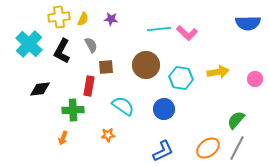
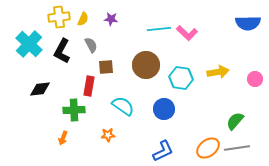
green cross: moved 1 px right
green semicircle: moved 1 px left, 1 px down
gray line: rotated 55 degrees clockwise
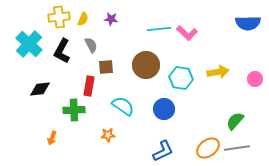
orange arrow: moved 11 px left
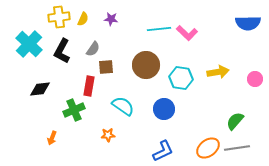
gray semicircle: moved 2 px right, 4 px down; rotated 63 degrees clockwise
green cross: rotated 20 degrees counterclockwise
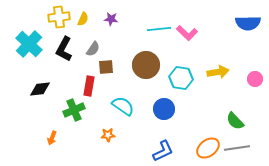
black L-shape: moved 2 px right, 2 px up
green semicircle: rotated 84 degrees counterclockwise
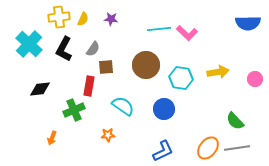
orange ellipse: rotated 15 degrees counterclockwise
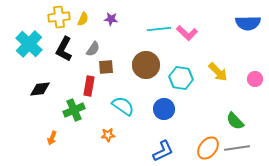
yellow arrow: rotated 55 degrees clockwise
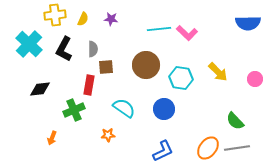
yellow cross: moved 4 px left, 2 px up
gray semicircle: rotated 35 degrees counterclockwise
red rectangle: moved 1 px up
cyan semicircle: moved 1 px right, 2 px down
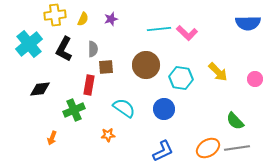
purple star: rotated 24 degrees counterclockwise
cyan cross: rotated 8 degrees clockwise
orange ellipse: rotated 20 degrees clockwise
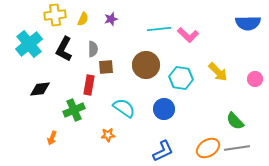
pink L-shape: moved 1 px right, 2 px down
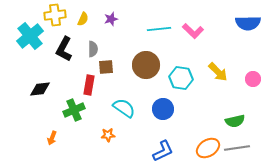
pink L-shape: moved 5 px right, 4 px up
cyan cross: moved 1 px right, 8 px up
pink circle: moved 2 px left
blue circle: moved 1 px left
green semicircle: rotated 60 degrees counterclockwise
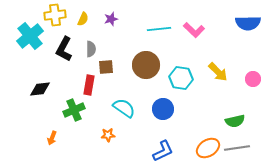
pink L-shape: moved 1 px right, 1 px up
gray semicircle: moved 2 px left
